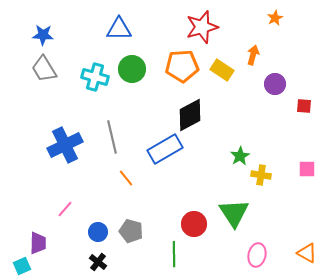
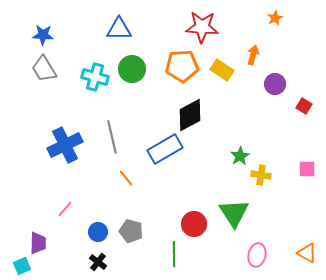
red star: rotated 20 degrees clockwise
red square: rotated 28 degrees clockwise
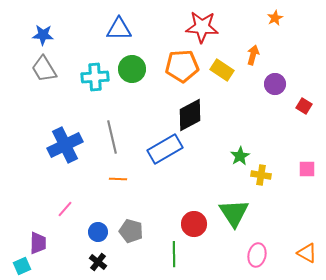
cyan cross: rotated 20 degrees counterclockwise
orange line: moved 8 px left, 1 px down; rotated 48 degrees counterclockwise
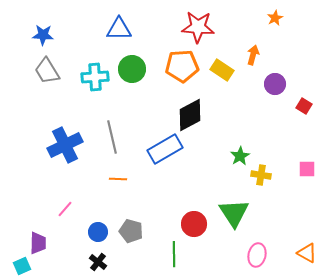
red star: moved 4 px left
gray trapezoid: moved 3 px right, 2 px down
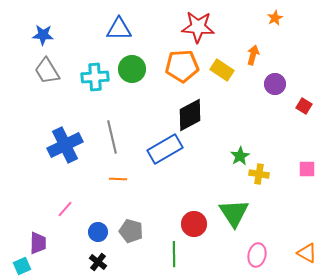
yellow cross: moved 2 px left, 1 px up
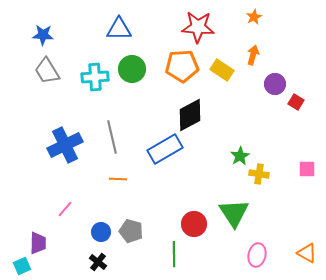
orange star: moved 21 px left, 1 px up
red square: moved 8 px left, 4 px up
blue circle: moved 3 px right
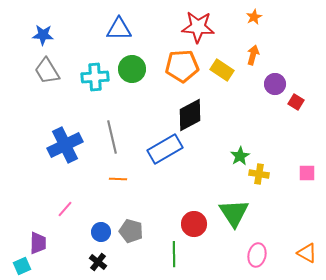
pink square: moved 4 px down
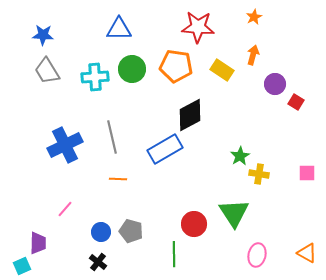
orange pentagon: moved 6 px left; rotated 12 degrees clockwise
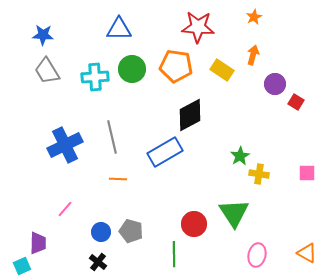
blue rectangle: moved 3 px down
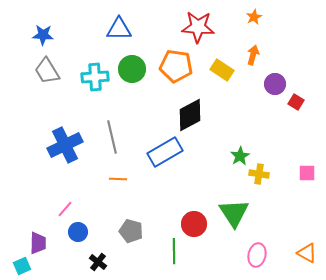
blue circle: moved 23 px left
green line: moved 3 px up
